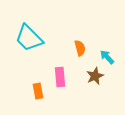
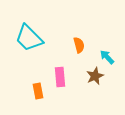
orange semicircle: moved 1 px left, 3 px up
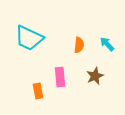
cyan trapezoid: rotated 20 degrees counterclockwise
orange semicircle: rotated 21 degrees clockwise
cyan arrow: moved 13 px up
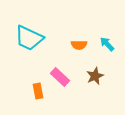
orange semicircle: rotated 84 degrees clockwise
pink rectangle: rotated 42 degrees counterclockwise
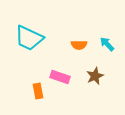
pink rectangle: rotated 24 degrees counterclockwise
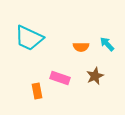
orange semicircle: moved 2 px right, 2 px down
pink rectangle: moved 1 px down
orange rectangle: moved 1 px left
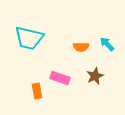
cyan trapezoid: rotated 12 degrees counterclockwise
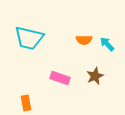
orange semicircle: moved 3 px right, 7 px up
orange rectangle: moved 11 px left, 12 px down
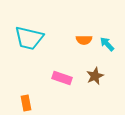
pink rectangle: moved 2 px right
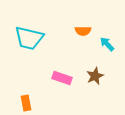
orange semicircle: moved 1 px left, 9 px up
